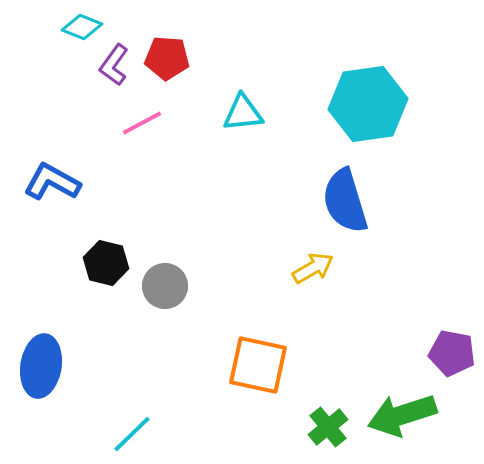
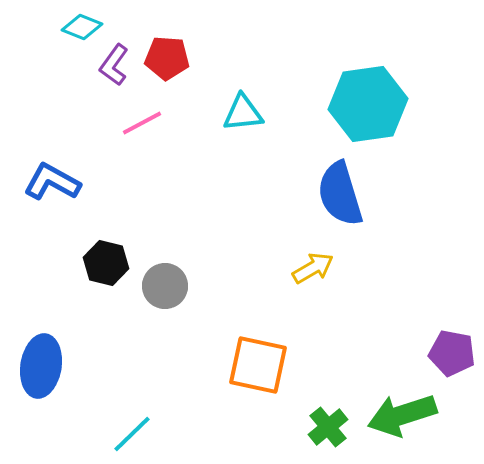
blue semicircle: moved 5 px left, 7 px up
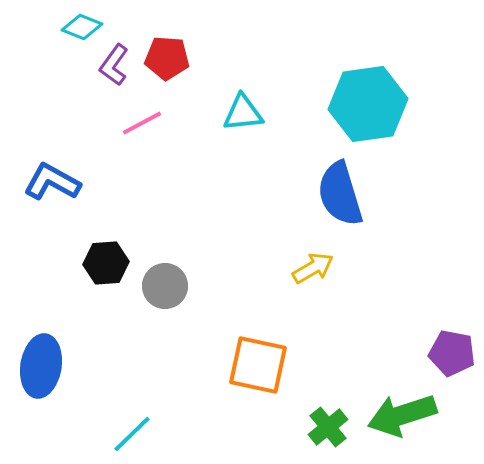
black hexagon: rotated 18 degrees counterclockwise
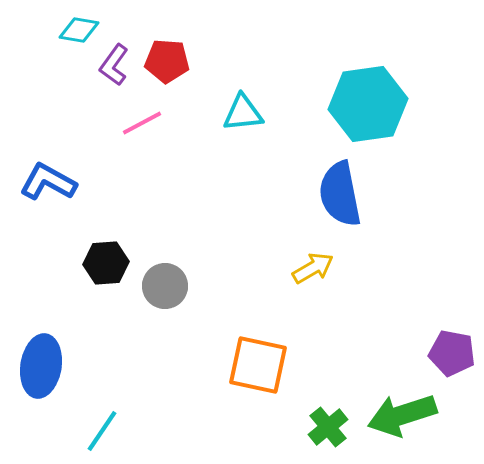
cyan diamond: moved 3 px left, 3 px down; rotated 12 degrees counterclockwise
red pentagon: moved 3 px down
blue L-shape: moved 4 px left
blue semicircle: rotated 6 degrees clockwise
cyan line: moved 30 px left, 3 px up; rotated 12 degrees counterclockwise
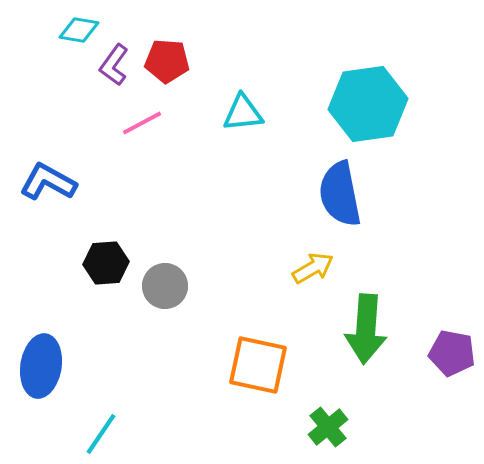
green arrow: moved 36 px left, 86 px up; rotated 68 degrees counterclockwise
cyan line: moved 1 px left, 3 px down
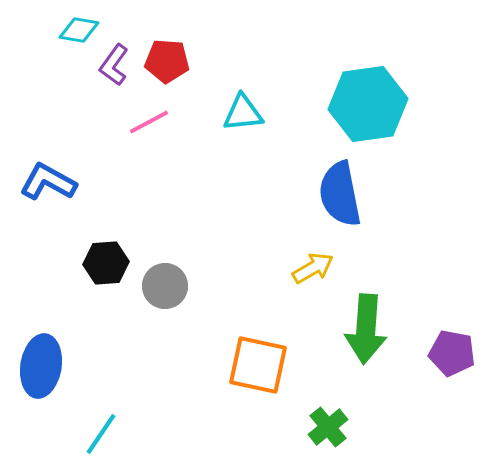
pink line: moved 7 px right, 1 px up
